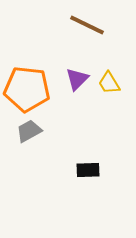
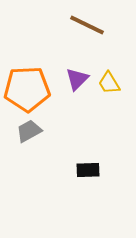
orange pentagon: rotated 9 degrees counterclockwise
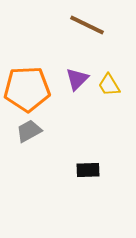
yellow trapezoid: moved 2 px down
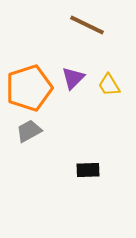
purple triangle: moved 4 px left, 1 px up
orange pentagon: moved 2 px right, 1 px up; rotated 15 degrees counterclockwise
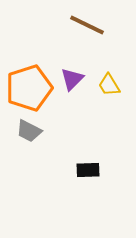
purple triangle: moved 1 px left, 1 px down
gray trapezoid: rotated 124 degrees counterclockwise
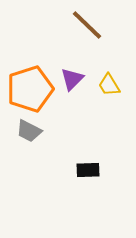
brown line: rotated 18 degrees clockwise
orange pentagon: moved 1 px right, 1 px down
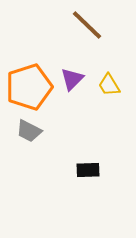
orange pentagon: moved 1 px left, 2 px up
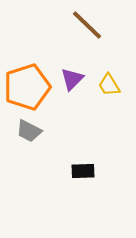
orange pentagon: moved 2 px left
black rectangle: moved 5 px left, 1 px down
